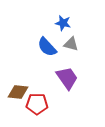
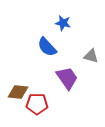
gray triangle: moved 20 px right, 12 px down
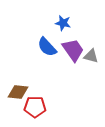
purple trapezoid: moved 6 px right, 28 px up
red pentagon: moved 2 px left, 3 px down
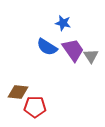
blue semicircle: rotated 15 degrees counterclockwise
gray triangle: rotated 42 degrees clockwise
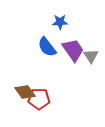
blue star: moved 3 px left, 1 px up; rotated 14 degrees counterclockwise
blue semicircle: rotated 20 degrees clockwise
brown diamond: moved 7 px right; rotated 50 degrees clockwise
red pentagon: moved 4 px right, 8 px up
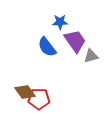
purple trapezoid: moved 2 px right, 9 px up
gray triangle: rotated 49 degrees clockwise
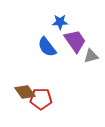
red pentagon: moved 2 px right
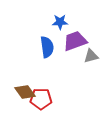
purple trapezoid: rotated 75 degrees counterclockwise
blue semicircle: rotated 150 degrees counterclockwise
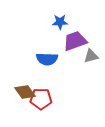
blue semicircle: moved 12 px down; rotated 100 degrees clockwise
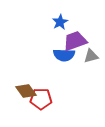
blue star: rotated 28 degrees counterclockwise
blue semicircle: moved 17 px right, 4 px up
brown diamond: moved 1 px right, 1 px up
